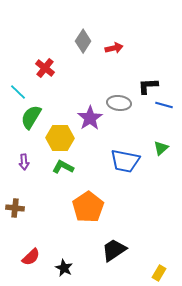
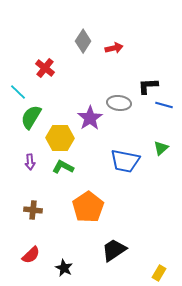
purple arrow: moved 6 px right
brown cross: moved 18 px right, 2 px down
red semicircle: moved 2 px up
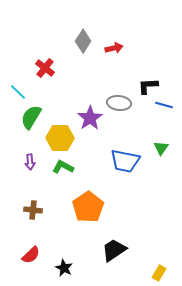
green triangle: rotated 14 degrees counterclockwise
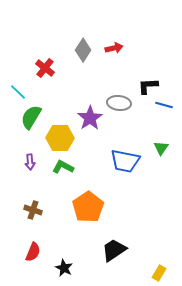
gray diamond: moved 9 px down
brown cross: rotated 12 degrees clockwise
red semicircle: moved 2 px right, 3 px up; rotated 24 degrees counterclockwise
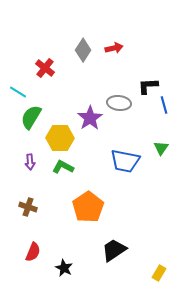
cyan line: rotated 12 degrees counterclockwise
blue line: rotated 60 degrees clockwise
brown cross: moved 5 px left, 3 px up
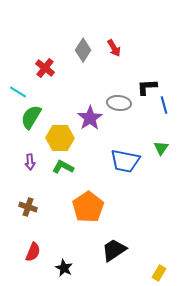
red arrow: rotated 72 degrees clockwise
black L-shape: moved 1 px left, 1 px down
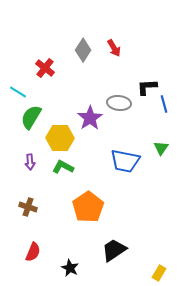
blue line: moved 1 px up
black star: moved 6 px right
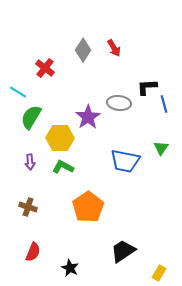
purple star: moved 2 px left, 1 px up
black trapezoid: moved 9 px right, 1 px down
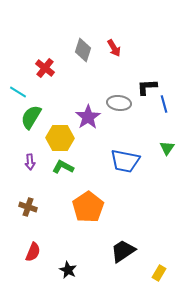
gray diamond: rotated 15 degrees counterclockwise
green triangle: moved 6 px right
black star: moved 2 px left, 2 px down
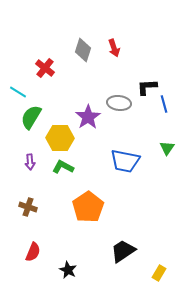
red arrow: rotated 12 degrees clockwise
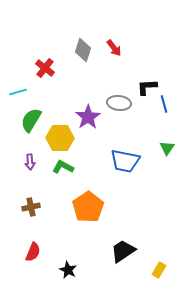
red arrow: rotated 18 degrees counterclockwise
cyan line: rotated 48 degrees counterclockwise
green semicircle: moved 3 px down
brown cross: moved 3 px right; rotated 30 degrees counterclockwise
yellow rectangle: moved 3 px up
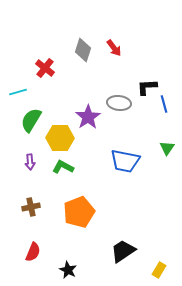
orange pentagon: moved 9 px left, 5 px down; rotated 12 degrees clockwise
